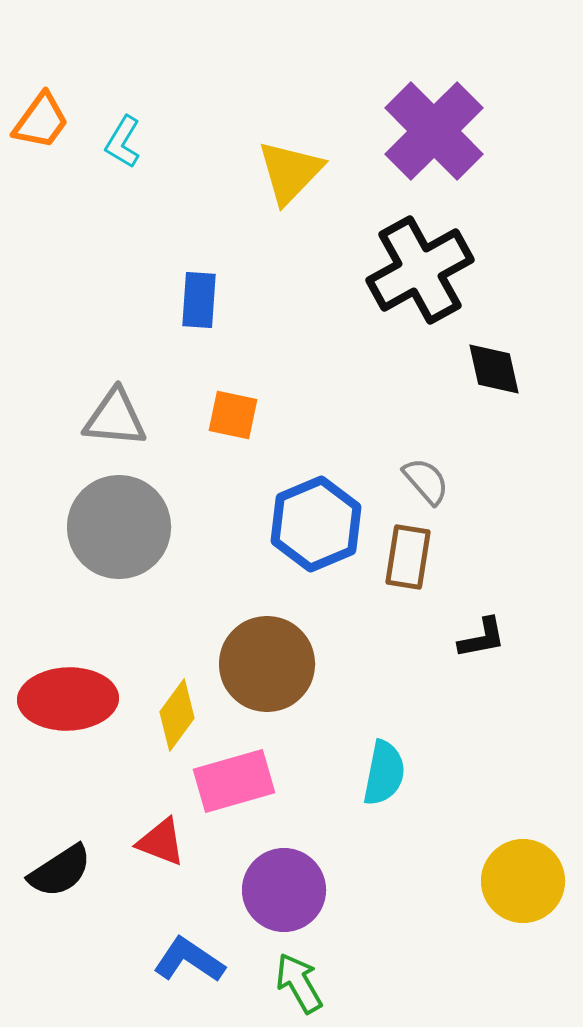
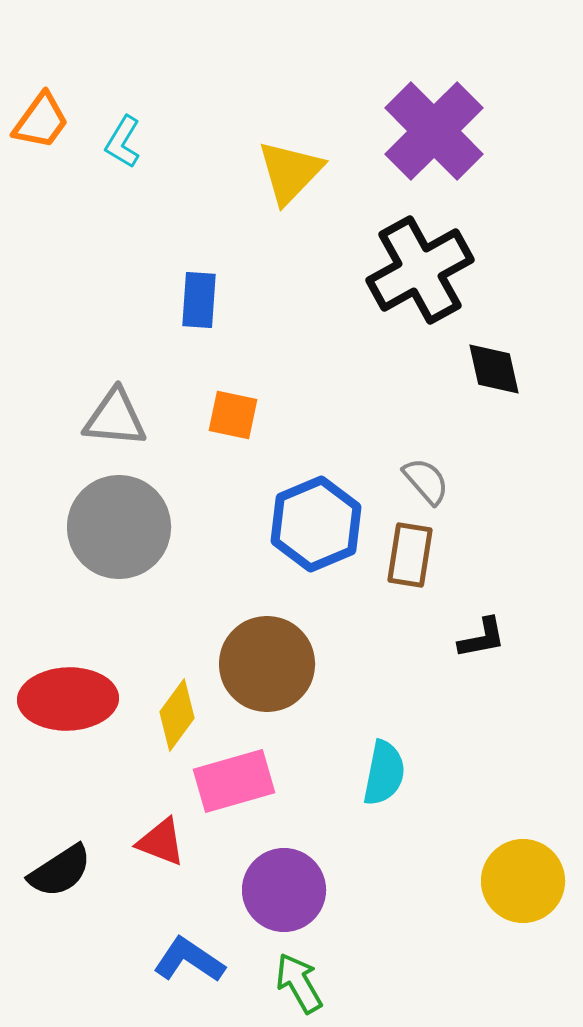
brown rectangle: moved 2 px right, 2 px up
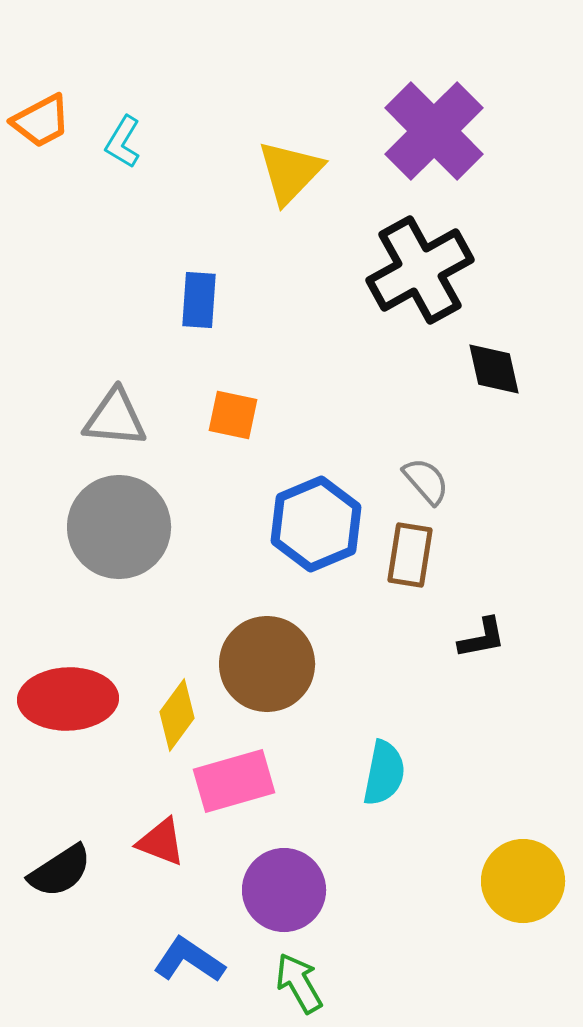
orange trapezoid: rotated 26 degrees clockwise
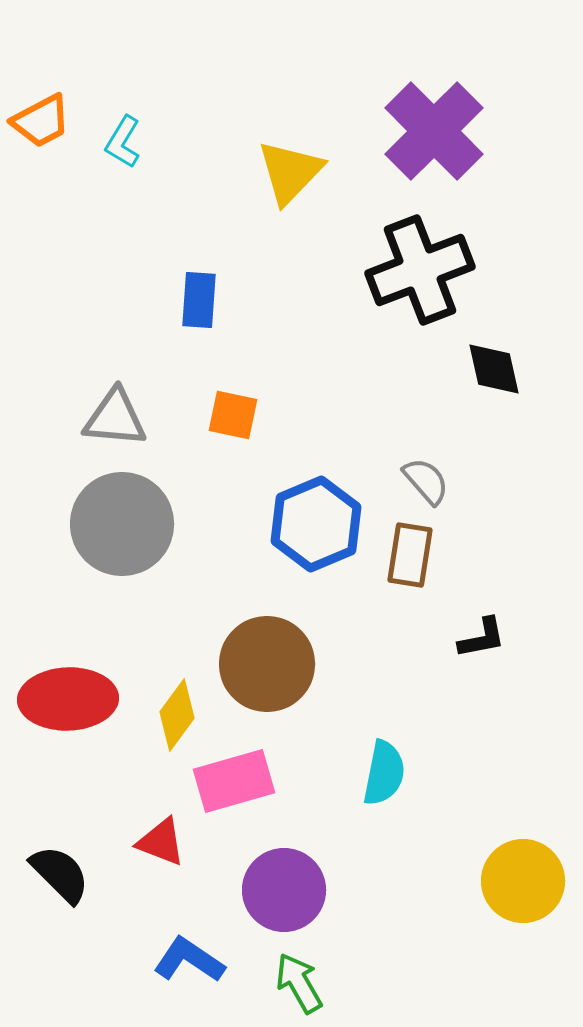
black cross: rotated 8 degrees clockwise
gray circle: moved 3 px right, 3 px up
black semicircle: moved 3 px down; rotated 102 degrees counterclockwise
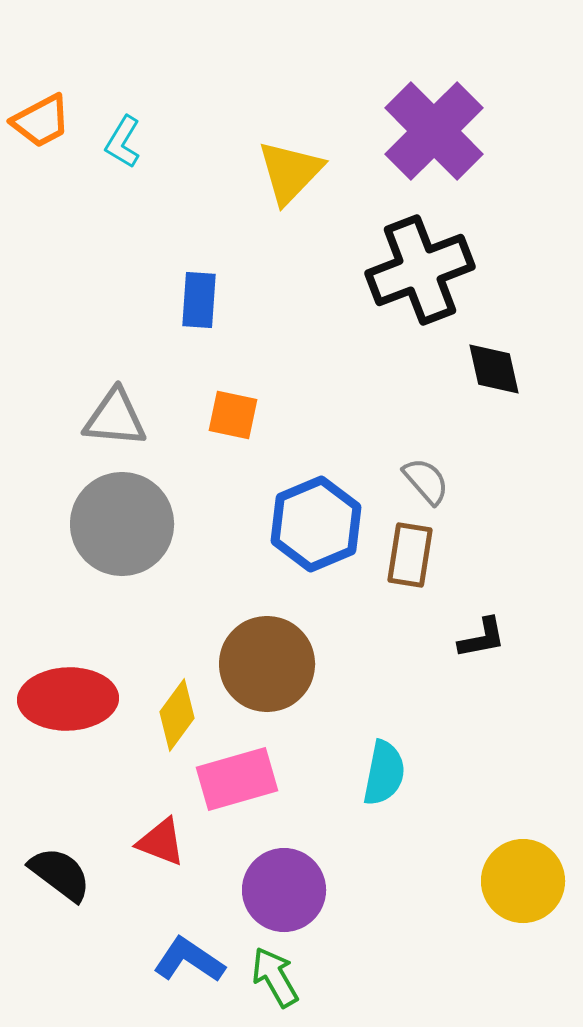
pink rectangle: moved 3 px right, 2 px up
black semicircle: rotated 8 degrees counterclockwise
green arrow: moved 24 px left, 6 px up
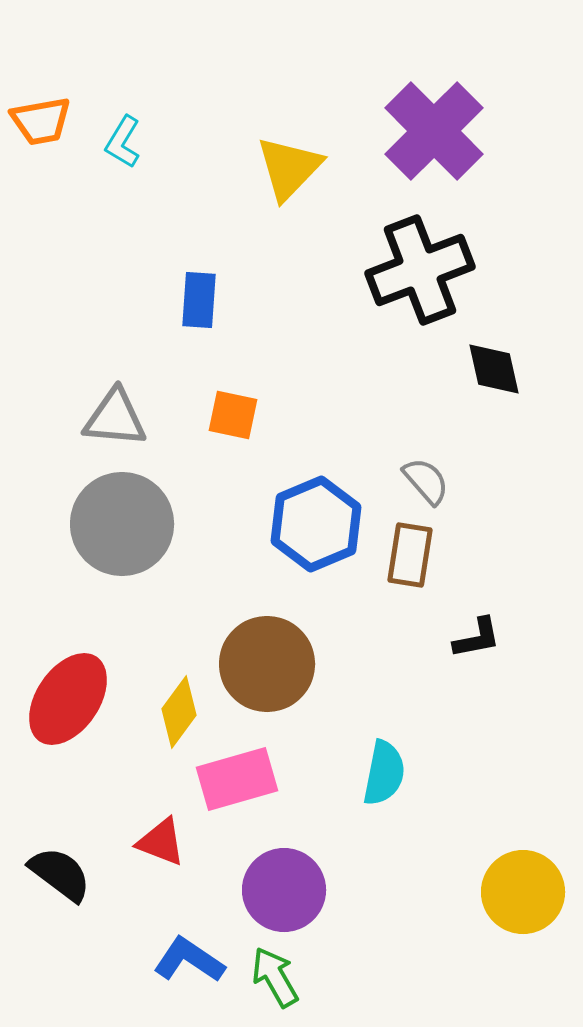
orange trapezoid: rotated 18 degrees clockwise
yellow triangle: moved 1 px left, 4 px up
black L-shape: moved 5 px left
red ellipse: rotated 54 degrees counterclockwise
yellow diamond: moved 2 px right, 3 px up
yellow circle: moved 11 px down
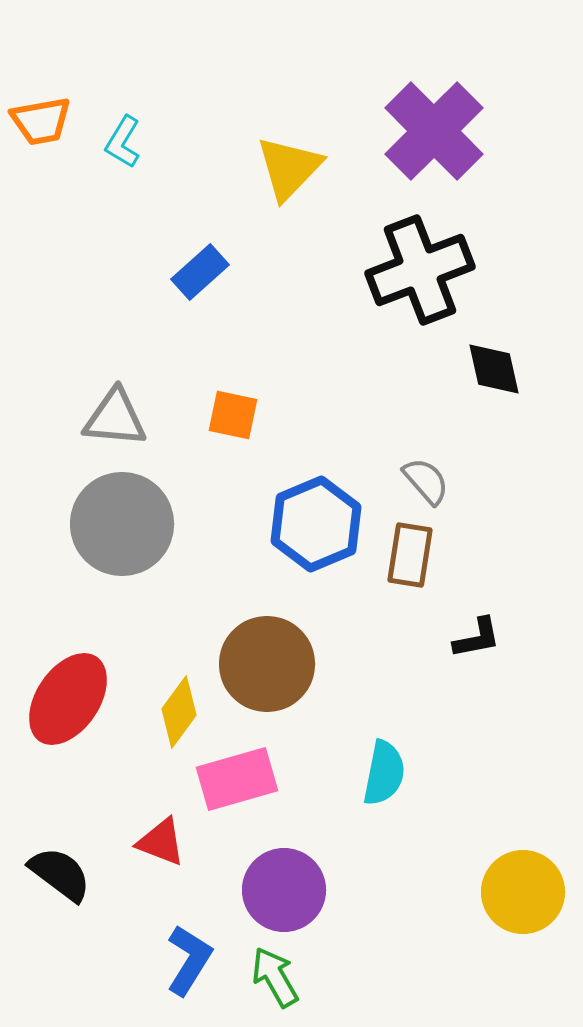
blue rectangle: moved 1 px right, 28 px up; rotated 44 degrees clockwise
blue L-shape: rotated 88 degrees clockwise
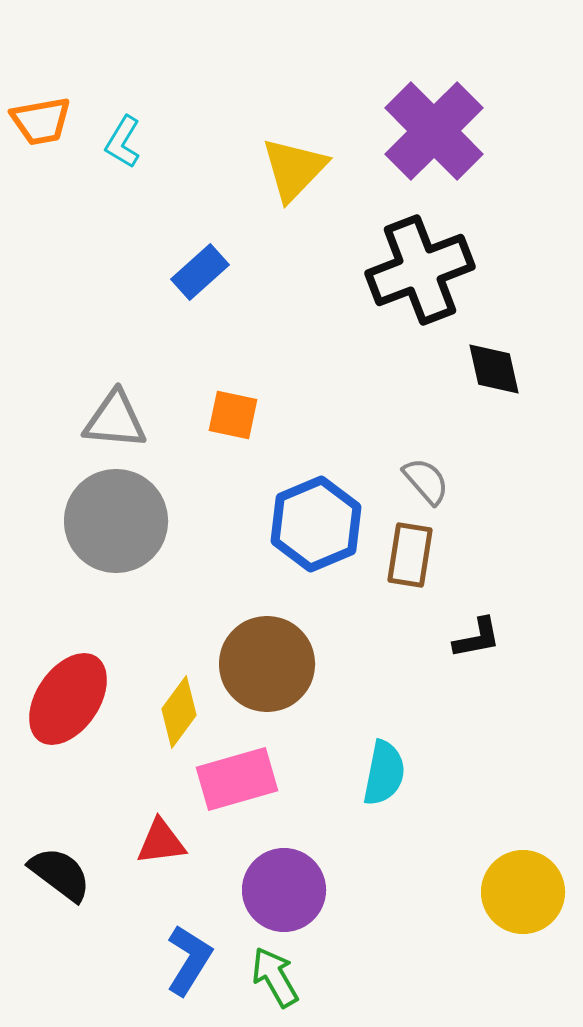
yellow triangle: moved 5 px right, 1 px down
gray triangle: moved 2 px down
gray circle: moved 6 px left, 3 px up
red triangle: rotated 28 degrees counterclockwise
